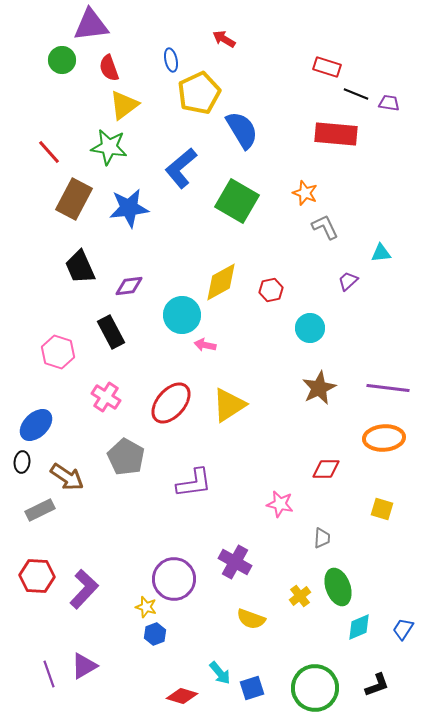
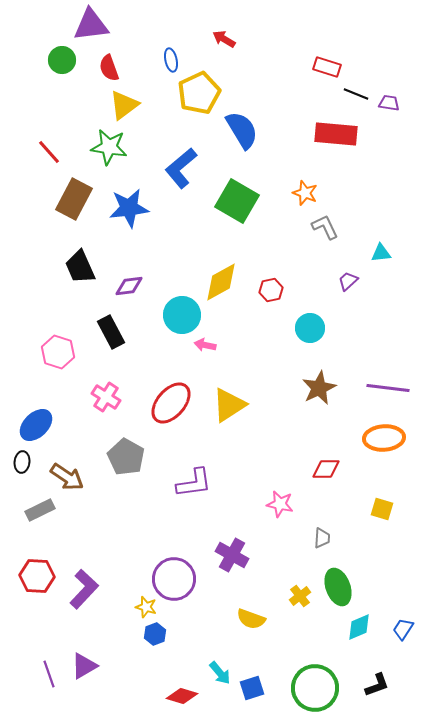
purple cross at (235, 562): moved 3 px left, 7 px up
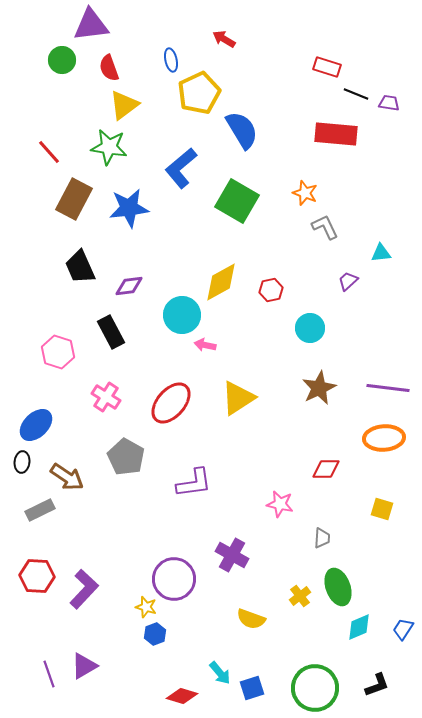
yellow triangle at (229, 405): moved 9 px right, 7 px up
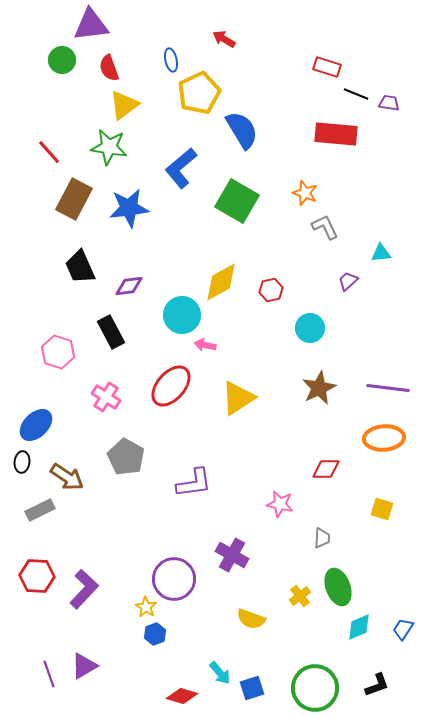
red ellipse at (171, 403): moved 17 px up
yellow star at (146, 607): rotated 15 degrees clockwise
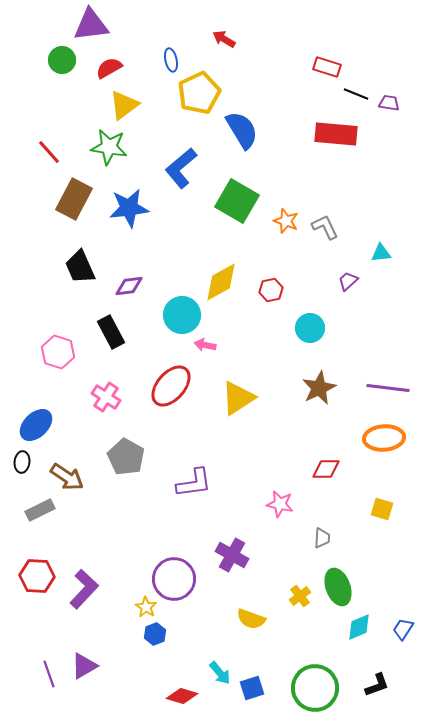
red semicircle at (109, 68): rotated 80 degrees clockwise
orange star at (305, 193): moved 19 px left, 28 px down
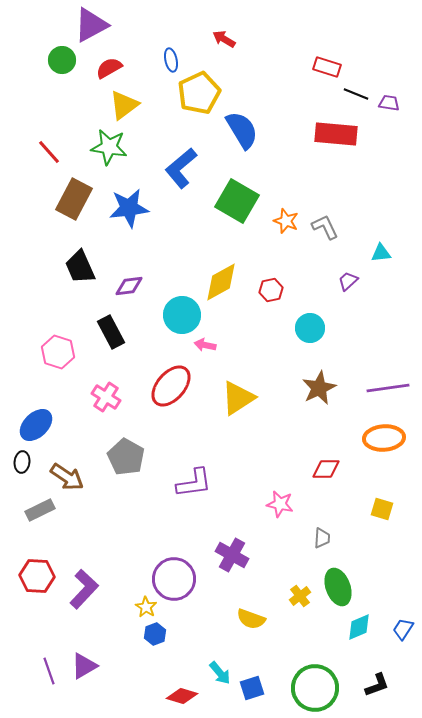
purple triangle at (91, 25): rotated 21 degrees counterclockwise
purple line at (388, 388): rotated 15 degrees counterclockwise
purple line at (49, 674): moved 3 px up
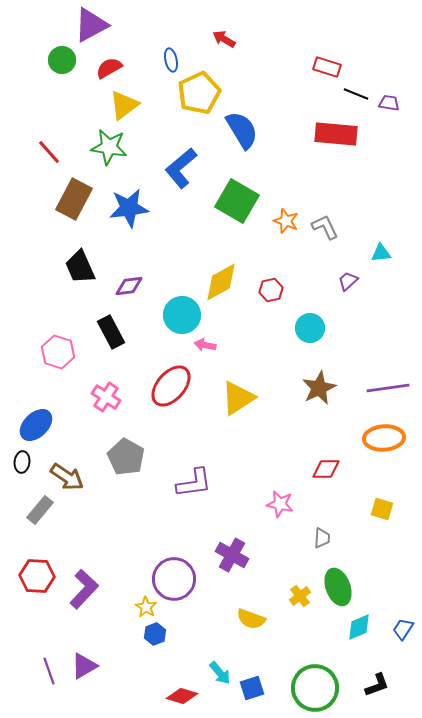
gray rectangle at (40, 510): rotated 24 degrees counterclockwise
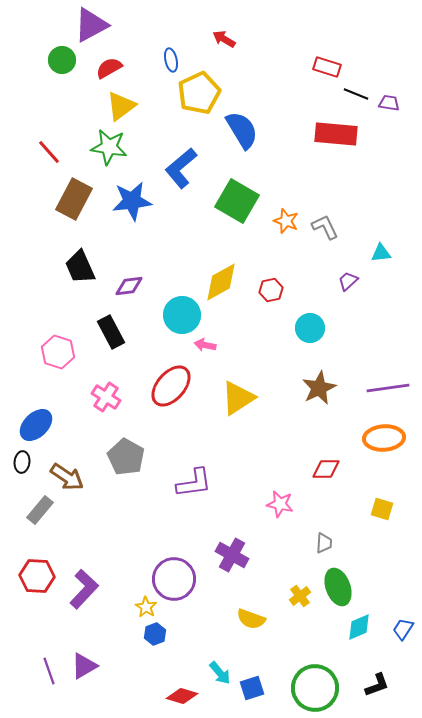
yellow triangle at (124, 105): moved 3 px left, 1 px down
blue star at (129, 208): moved 3 px right, 7 px up
gray trapezoid at (322, 538): moved 2 px right, 5 px down
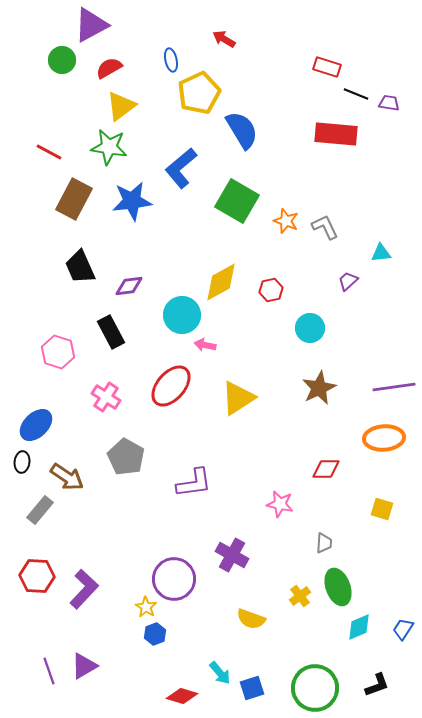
red line at (49, 152): rotated 20 degrees counterclockwise
purple line at (388, 388): moved 6 px right, 1 px up
